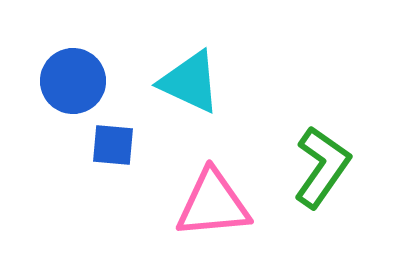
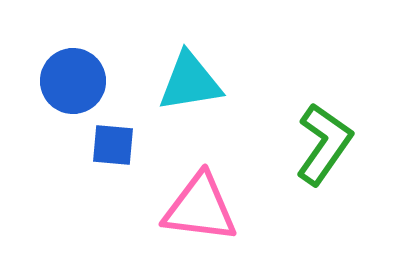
cyan triangle: rotated 34 degrees counterclockwise
green L-shape: moved 2 px right, 23 px up
pink triangle: moved 13 px left, 4 px down; rotated 12 degrees clockwise
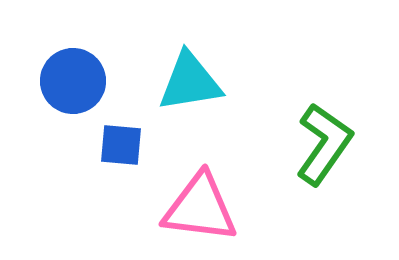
blue square: moved 8 px right
